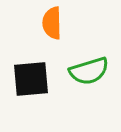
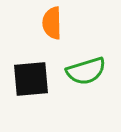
green semicircle: moved 3 px left
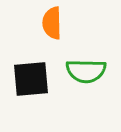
green semicircle: rotated 18 degrees clockwise
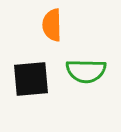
orange semicircle: moved 2 px down
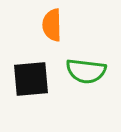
green semicircle: rotated 6 degrees clockwise
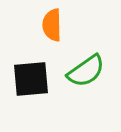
green semicircle: rotated 42 degrees counterclockwise
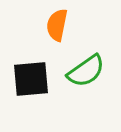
orange semicircle: moved 5 px right; rotated 12 degrees clockwise
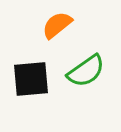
orange semicircle: rotated 40 degrees clockwise
